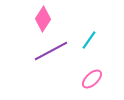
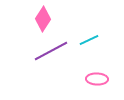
cyan line: rotated 30 degrees clockwise
pink ellipse: moved 5 px right; rotated 45 degrees clockwise
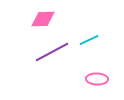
pink diamond: rotated 55 degrees clockwise
purple line: moved 1 px right, 1 px down
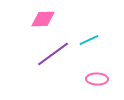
purple line: moved 1 px right, 2 px down; rotated 8 degrees counterclockwise
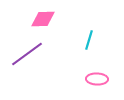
cyan line: rotated 48 degrees counterclockwise
purple line: moved 26 px left
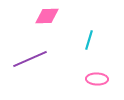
pink diamond: moved 4 px right, 3 px up
purple line: moved 3 px right, 5 px down; rotated 12 degrees clockwise
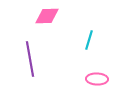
purple line: rotated 76 degrees counterclockwise
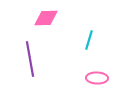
pink diamond: moved 1 px left, 2 px down
pink ellipse: moved 1 px up
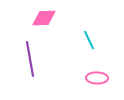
pink diamond: moved 2 px left
cyan line: rotated 42 degrees counterclockwise
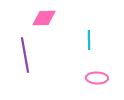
cyan line: rotated 24 degrees clockwise
purple line: moved 5 px left, 4 px up
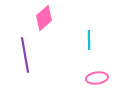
pink diamond: rotated 40 degrees counterclockwise
pink ellipse: rotated 10 degrees counterclockwise
